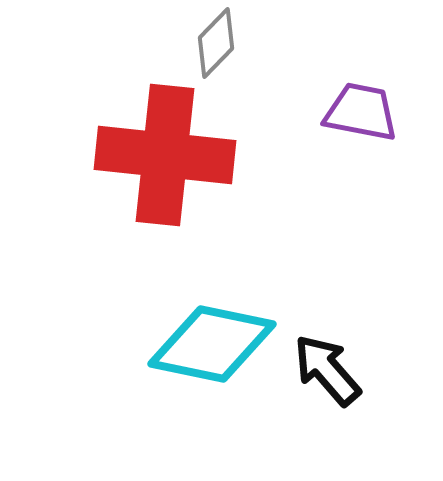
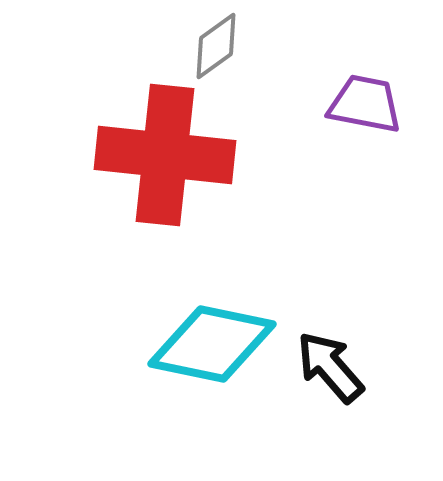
gray diamond: moved 3 px down; rotated 10 degrees clockwise
purple trapezoid: moved 4 px right, 8 px up
black arrow: moved 3 px right, 3 px up
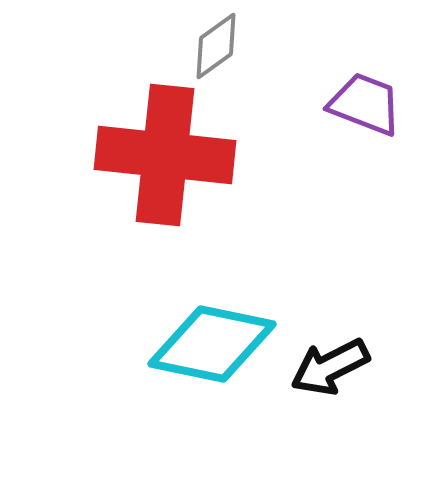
purple trapezoid: rotated 10 degrees clockwise
black arrow: rotated 76 degrees counterclockwise
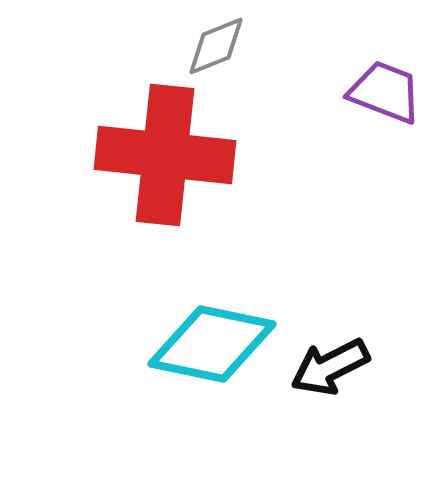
gray diamond: rotated 14 degrees clockwise
purple trapezoid: moved 20 px right, 12 px up
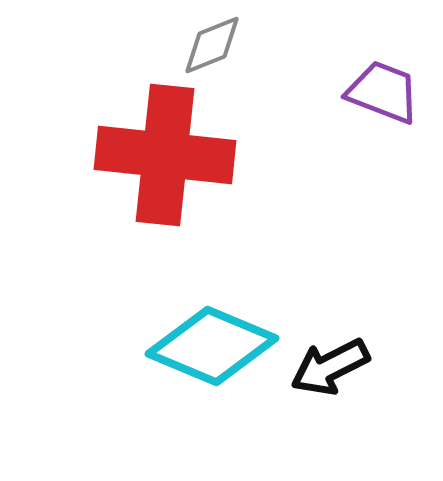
gray diamond: moved 4 px left, 1 px up
purple trapezoid: moved 2 px left
cyan diamond: moved 2 px down; rotated 11 degrees clockwise
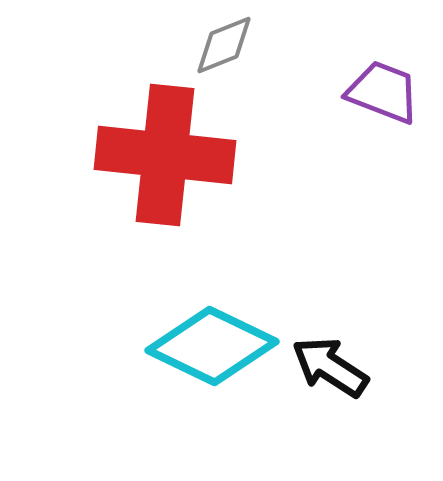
gray diamond: moved 12 px right
cyan diamond: rotated 3 degrees clockwise
black arrow: rotated 60 degrees clockwise
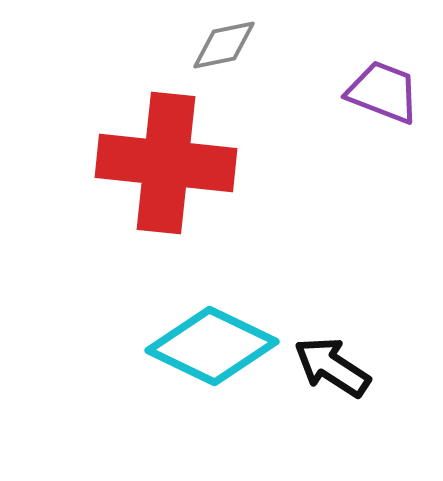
gray diamond: rotated 10 degrees clockwise
red cross: moved 1 px right, 8 px down
black arrow: moved 2 px right
